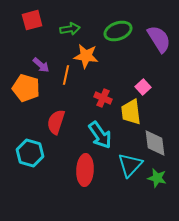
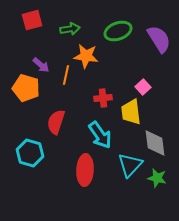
red cross: rotated 30 degrees counterclockwise
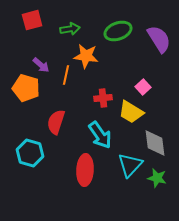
yellow trapezoid: rotated 52 degrees counterclockwise
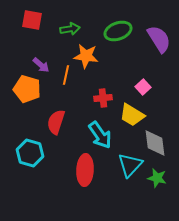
red square: rotated 25 degrees clockwise
orange pentagon: moved 1 px right, 1 px down
yellow trapezoid: moved 1 px right, 3 px down
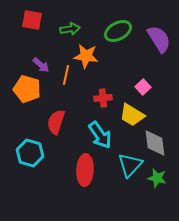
green ellipse: rotated 8 degrees counterclockwise
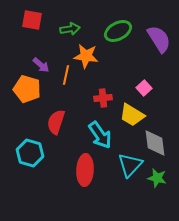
pink square: moved 1 px right, 1 px down
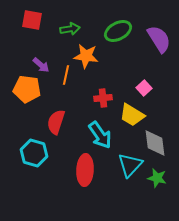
orange pentagon: rotated 8 degrees counterclockwise
cyan hexagon: moved 4 px right
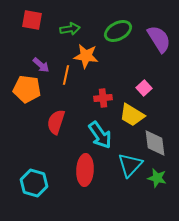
cyan hexagon: moved 30 px down
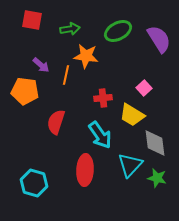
orange pentagon: moved 2 px left, 2 px down
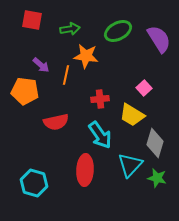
red cross: moved 3 px left, 1 px down
red semicircle: rotated 120 degrees counterclockwise
gray diamond: rotated 24 degrees clockwise
